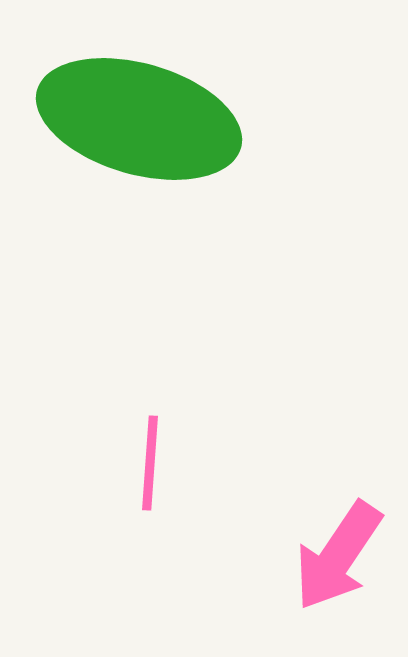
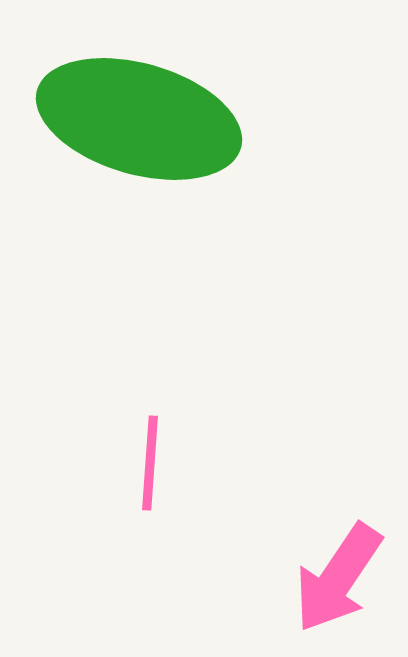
pink arrow: moved 22 px down
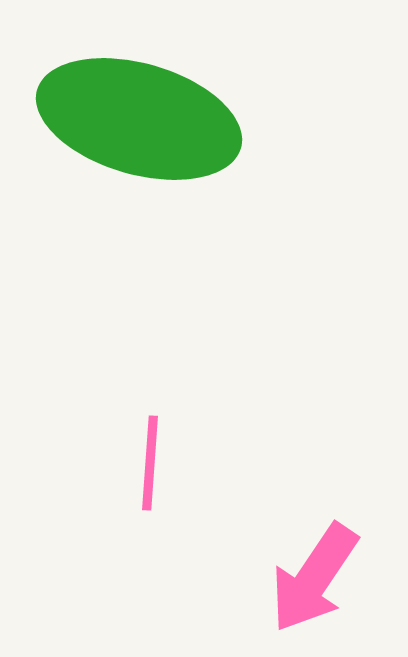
pink arrow: moved 24 px left
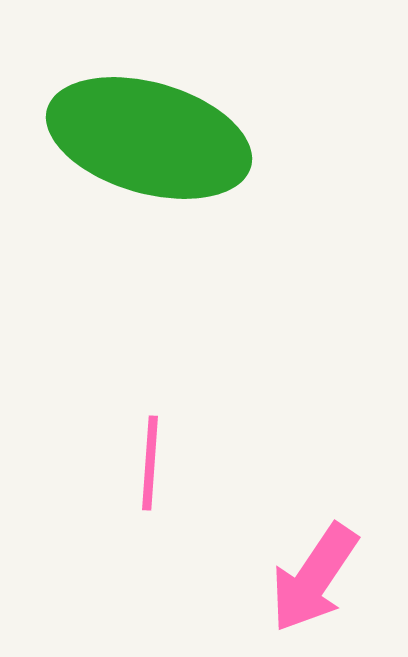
green ellipse: moved 10 px right, 19 px down
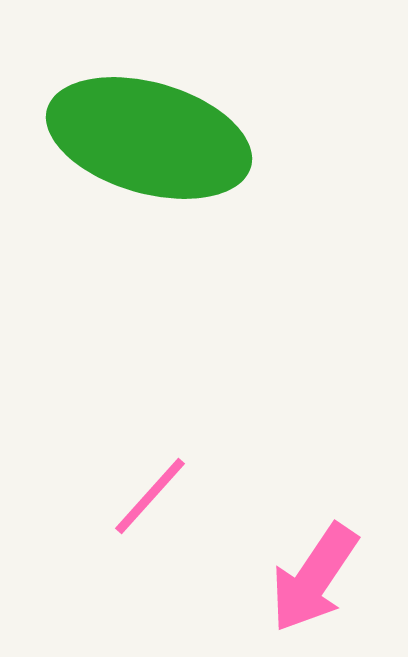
pink line: moved 33 px down; rotated 38 degrees clockwise
